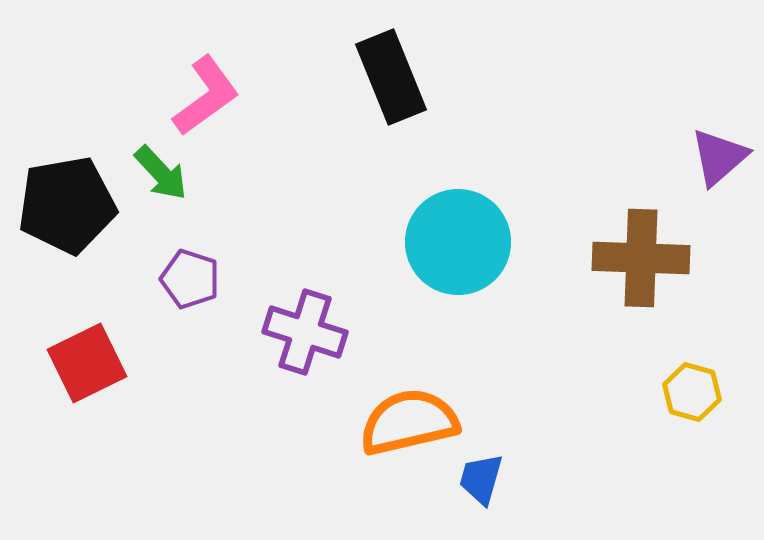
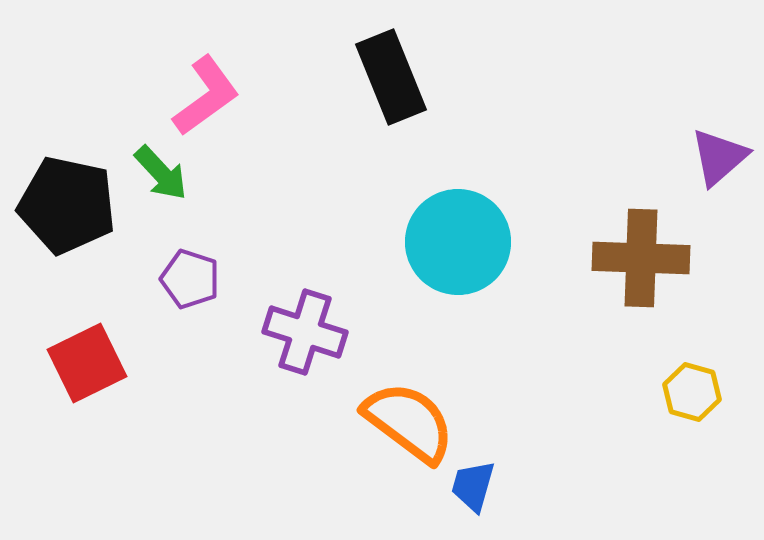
black pentagon: rotated 22 degrees clockwise
orange semicircle: rotated 50 degrees clockwise
blue trapezoid: moved 8 px left, 7 px down
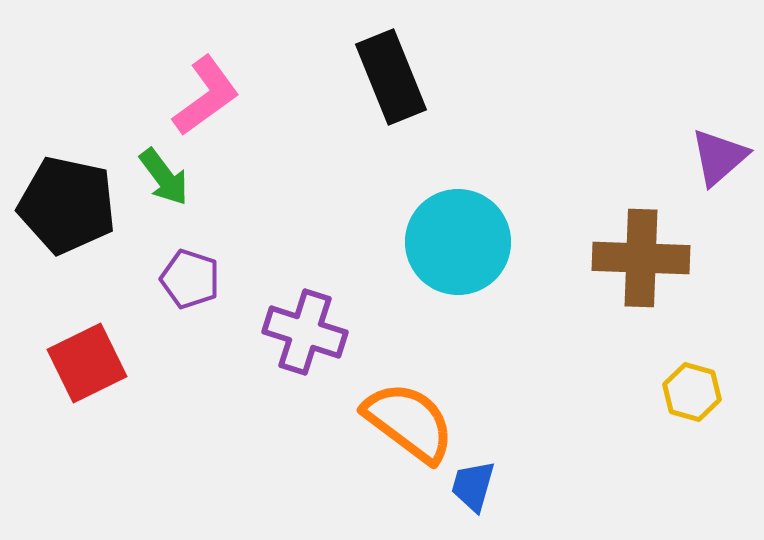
green arrow: moved 3 px right, 4 px down; rotated 6 degrees clockwise
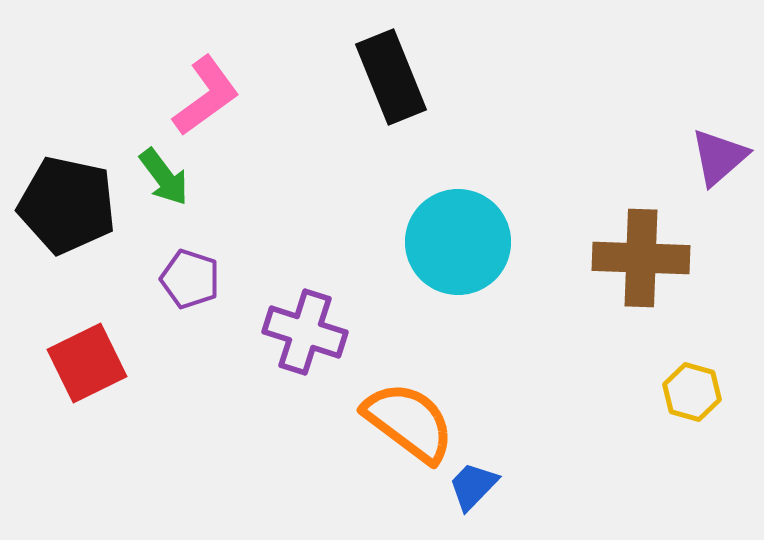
blue trapezoid: rotated 28 degrees clockwise
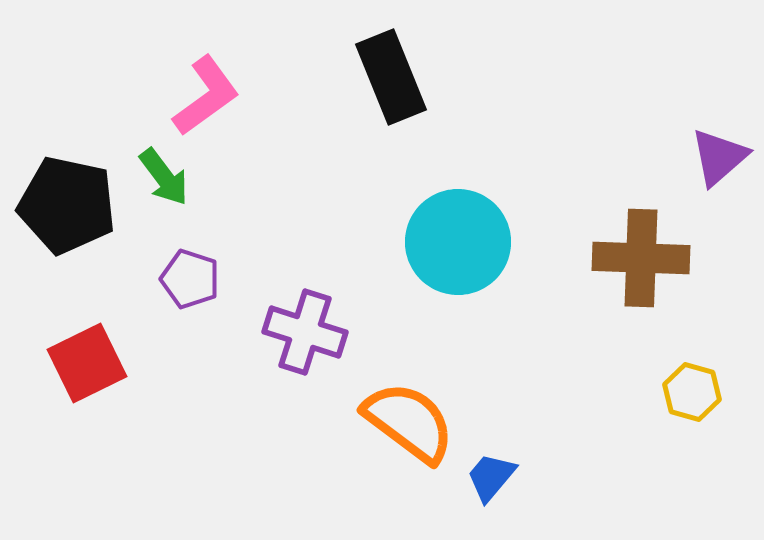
blue trapezoid: moved 18 px right, 9 px up; rotated 4 degrees counterclockwise
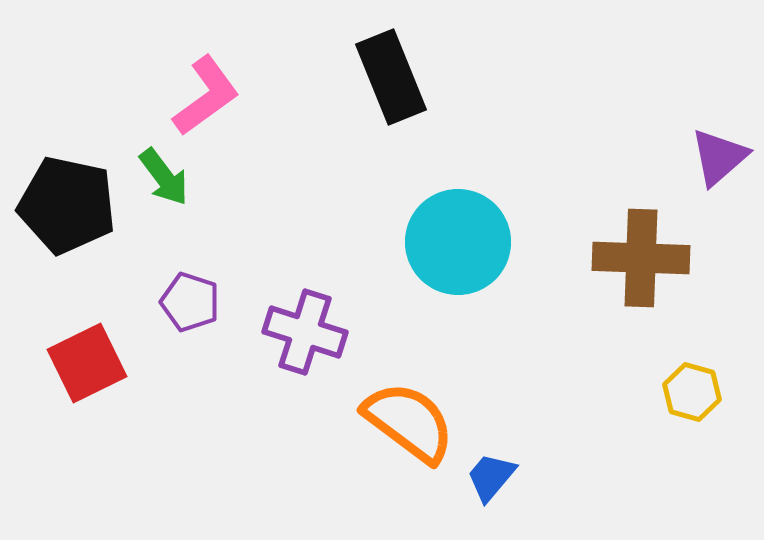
purple pentagon: moved 23 px down
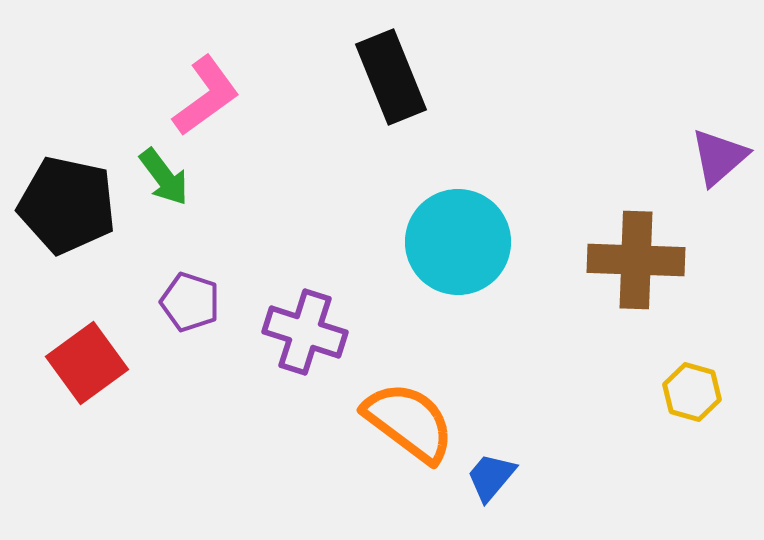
brown cross: moved 5 px left, 2 px down
red square: rotated 10 degrees counterclockwise
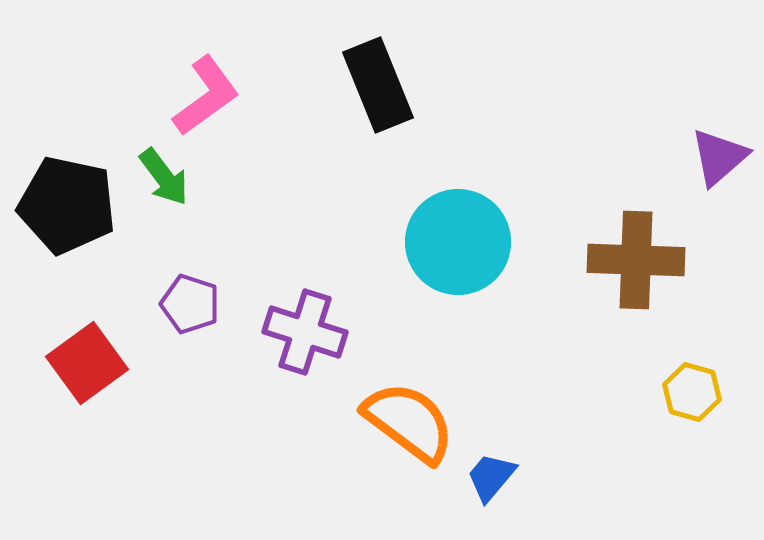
black rectangle: moved 13 px left, 8 px down
purple pentagon: moved 2 px down
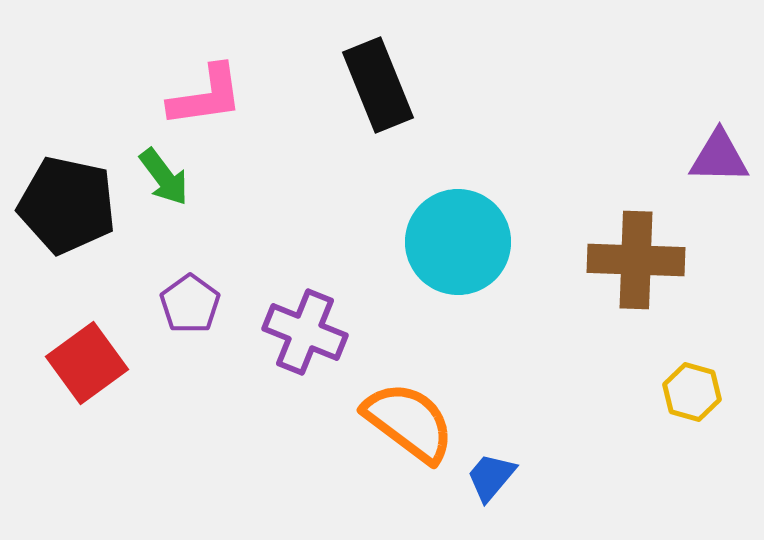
pink L-shape: rotated 28 degrees clockwise
purple triangle: rotated 42 degrees clockwise
purple pentagon: rotated 18 degrees clockwise
purple cross: rotated 4 degrees clockwise
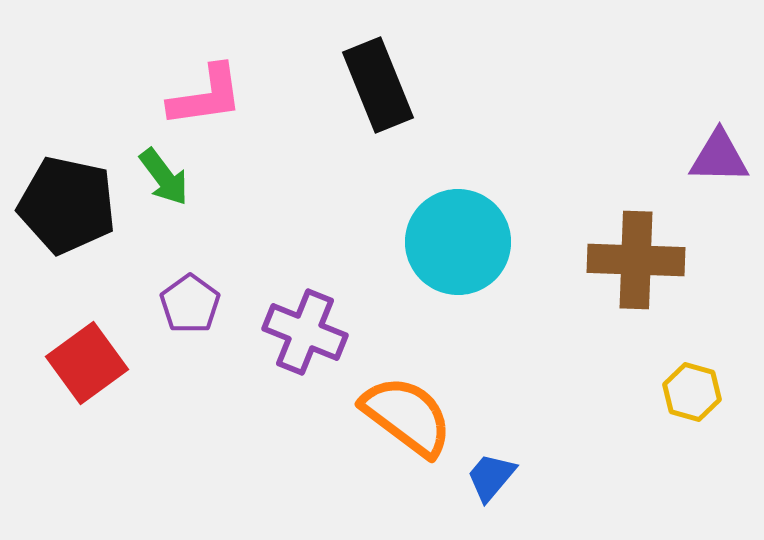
orange semicircle: moved 2 px left, 6 px up
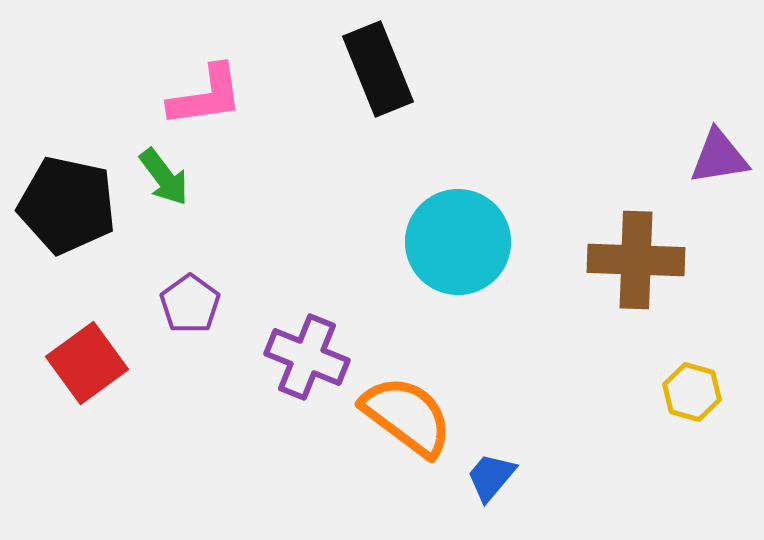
black rectangle: moved 16 px up
purple triangle: rotated 10 degrees counterclockwise
purple cross: moved 2 px right, 25 px down
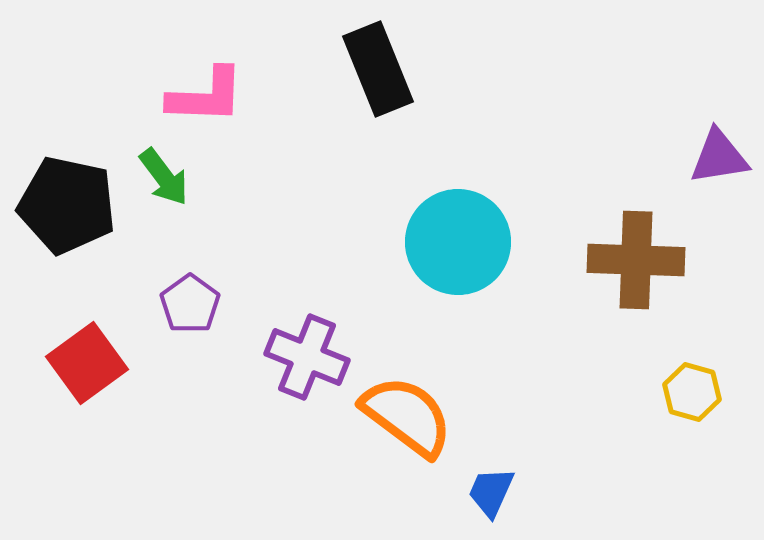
pink L-shape: rotated 10 degrees clockwise
blue trapezoid: moved 15 px down; rotated 16 degrees counterclockwise
